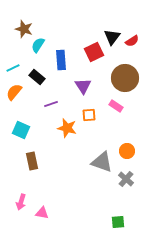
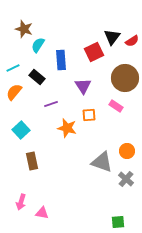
cyan square: rotated 24 degrees clockwise
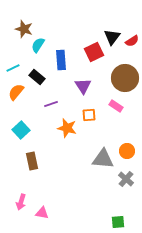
orange semicircle: moved 2 px right
gray triangle: moved 1 px right, 3 px up; rotated 15 degrees counterclockwise
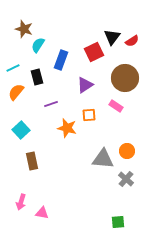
blue rectangle: rotated 24 degrees clockwise
black rectangle: rotated 35 degrees clockwise
purple triangle: moved 2 px right, 1 px up; rotated 30 degrees clockwise
